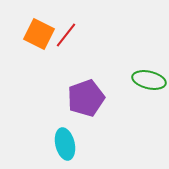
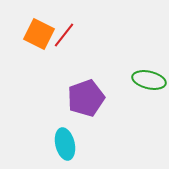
red line: moved 2 px left
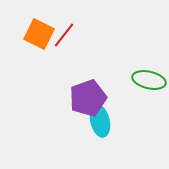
purple pentagon: moved 2 px right
cyan ellipse: moved 35 px right, 23 px up
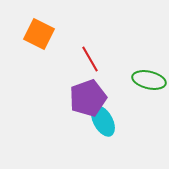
red line: moved 26 px right, 24 px down; rotated 68 degrees counterclockwise
cyan ellipse: moved 3 px right; rotated 16 degrees counterclockwise
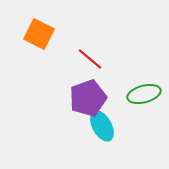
red line: rotated 20 degrees counterclockwise
green ellipse: moved 5 px left, 14 px down; rotated 28 degrees counterclockwise
cyan ellipse: moved 1 px left, 5 px down
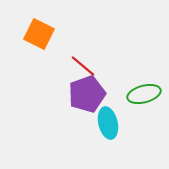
red line: moved 7 px left, 7 px down
purple pentagon: moved 1 px left, 4 px up
cyan ellipse: moved 6 px right, 3 px up; rotated 16 degrees clockwise
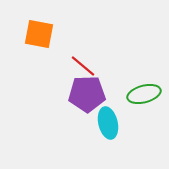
orange square: rotated 16 degrees counterclockwise
purple pentagon: rotated 18 degrees clockwise
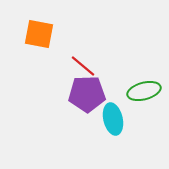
green ellipse: moved 3 px up
cyan ellipse: moved 5 px right, 4 px up
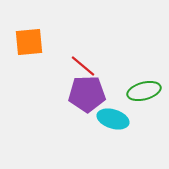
orange square: moved 10 px left, 8 px down; rotated 16 degrees counterclockwise
cyan ellipse: rotated 60 degrees counterclockwise
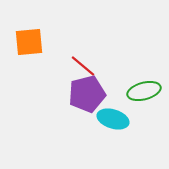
purple pentagon: rotated 12 degrees counterclockwise
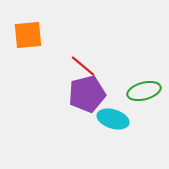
orange square: moved 1 px left, 7 px up
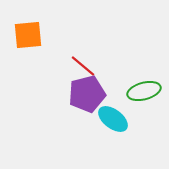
cyan ellipse: rotated 20 degrees clockwise
